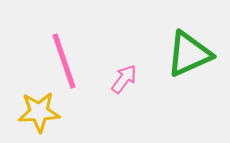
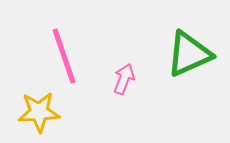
pink line: moved 5 px up
pink arrow: rotated 16 degrees counterclockwise
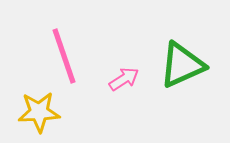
green triangle: moved 7 px left, 11 px down
pink arrow: rotated 36 degrees clockwise
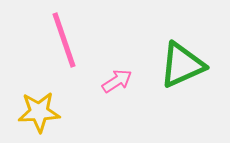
pink line: moved 16 px up
pink arrow: moved 7 px left, 2 px down
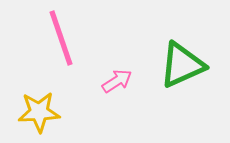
pink line: moved 3 px left, 2 px up
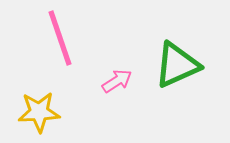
pink line: moved 1 px left
green triangle: moved 5 px left
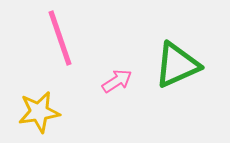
yellow star: rotated 6 degrees counterclockwise
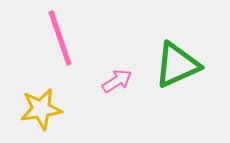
yellow star: moved 2 px right, 3 px up
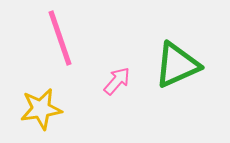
pink arrow: rotated 16 degrees counterclockwise
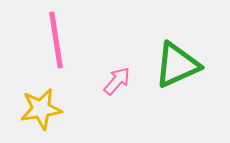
pink line: moved 4 px left, 2 px down; rotated 10 degrees clockwise
